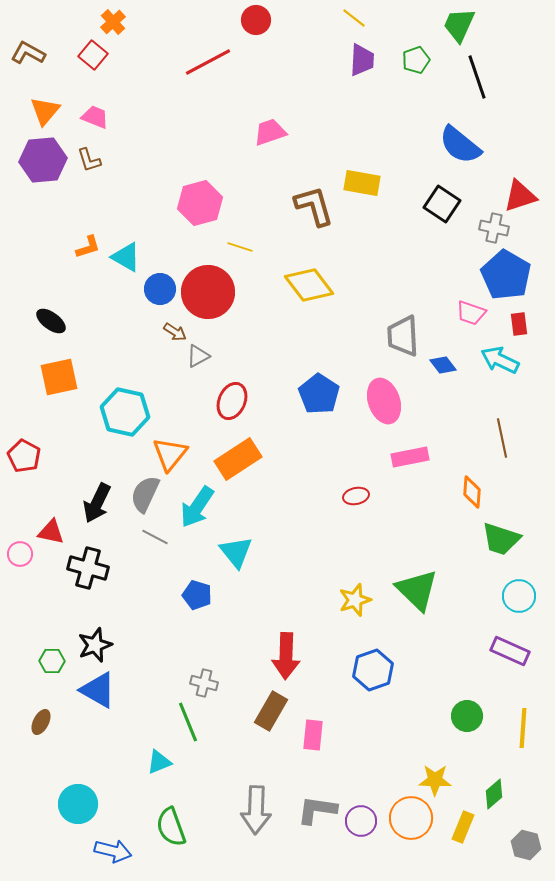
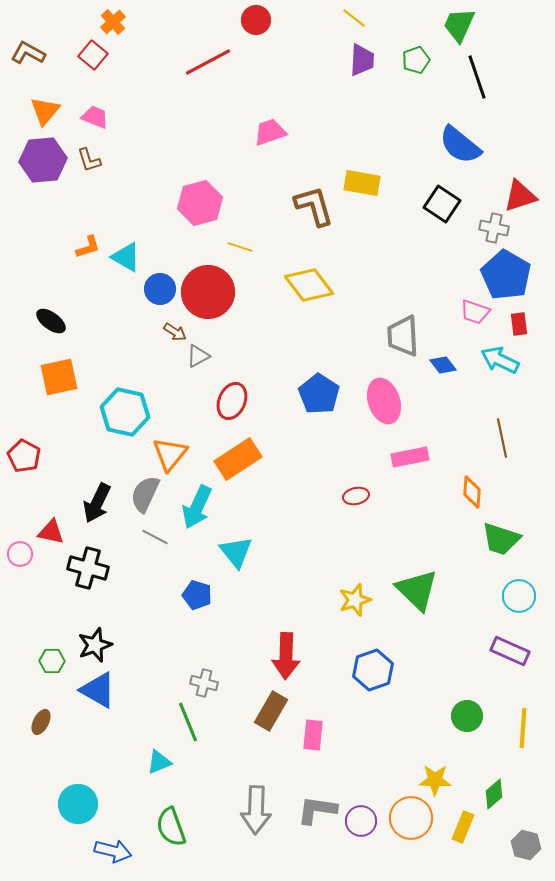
pink trapezoid at (471, 313): moved 4 px right, 1 px up
cyan arrow at (197, 507): rotated 9 degrees counterclockwise
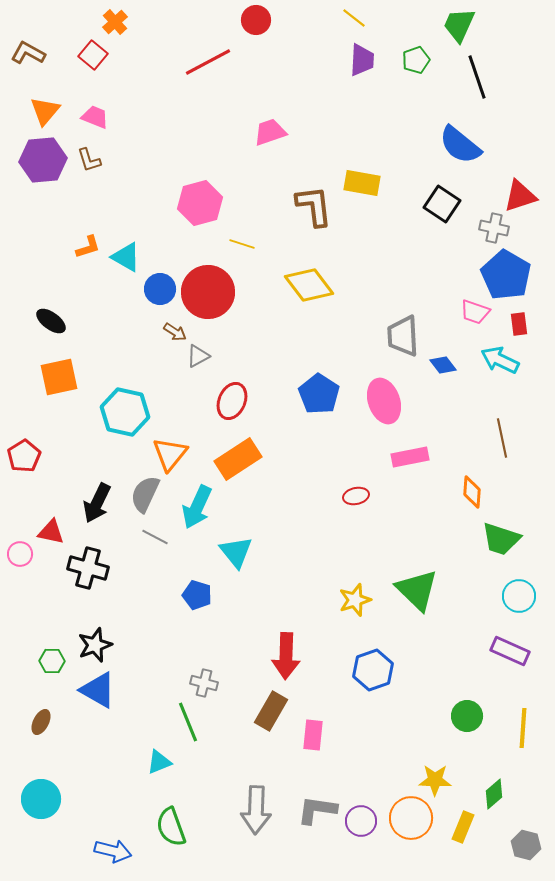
orange cross at (113, 22): moved 2 px right
brown L-shape at (314, 206): rotated 9 degrees clockwise
yellow line at (240, 247): moved 2 px right, 3 px up
red pentagon at (24, 456): rotated 12 degrees clockwise
cyan circle at (78, 804): moved 37 px left, 5 px up
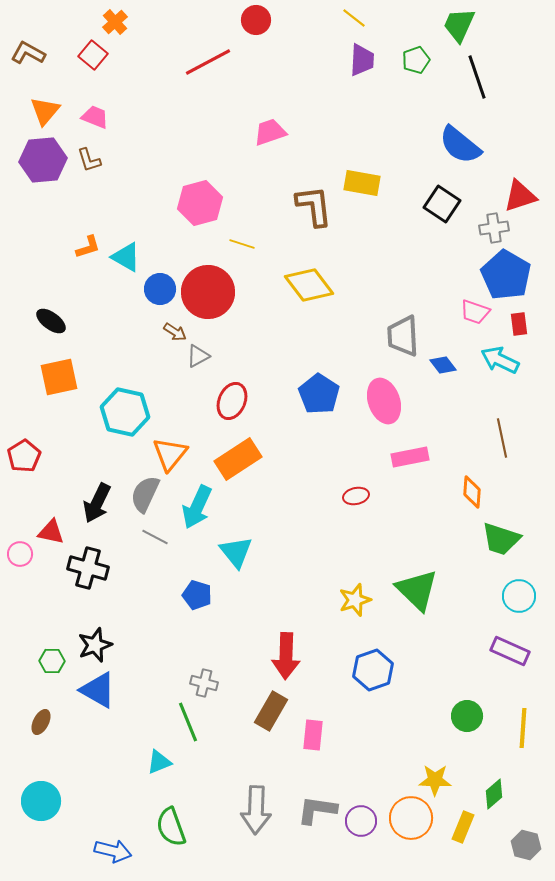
gray cross at (494, 228): rotated 20 degrees counterclockwise
cyan circle at (41, 799): moved 2 px down
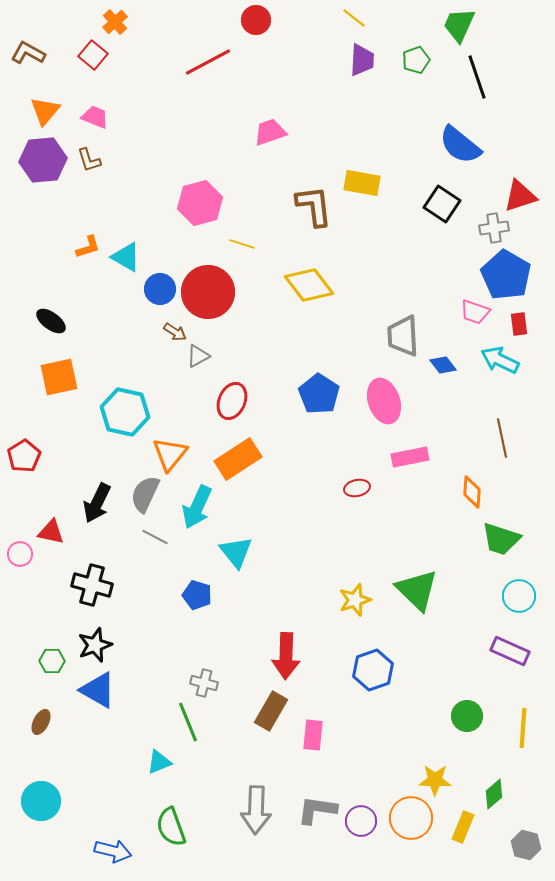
red ellipse at (356, 496): moved 1 px right, 8 px up
black cross at (88, 568): moved 4 px right, 17 px down
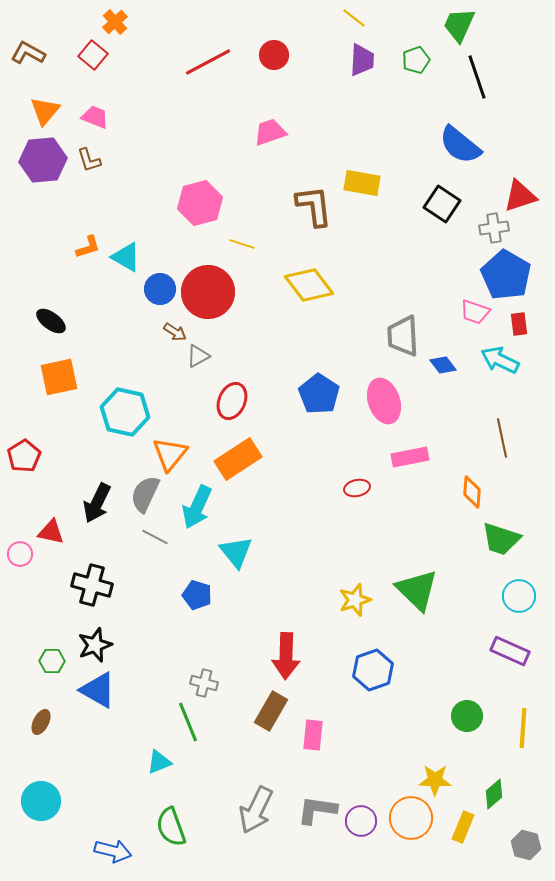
red circle at (256, 20): moved 18 px right, 35 px down
gray arrow at (256, 810): rotated 24 degrees clockwise
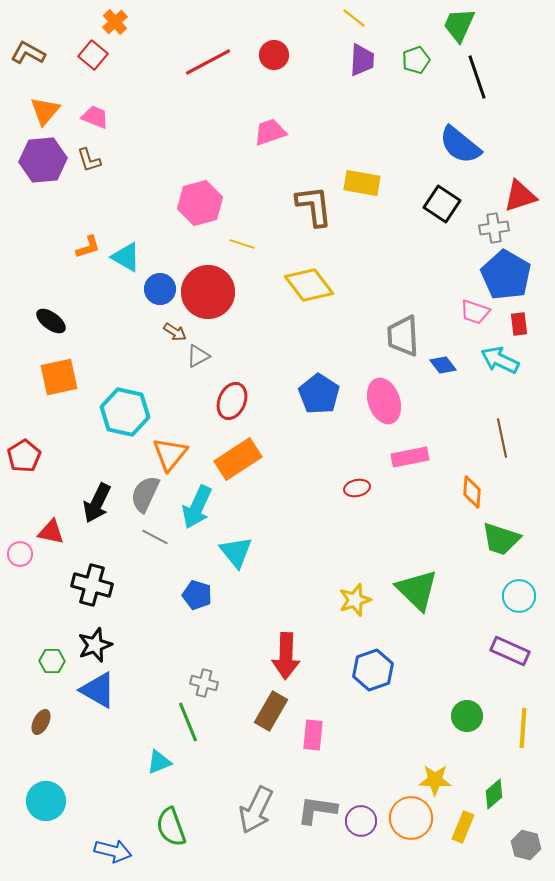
cyan circle at (41, 801): moved 5 px right
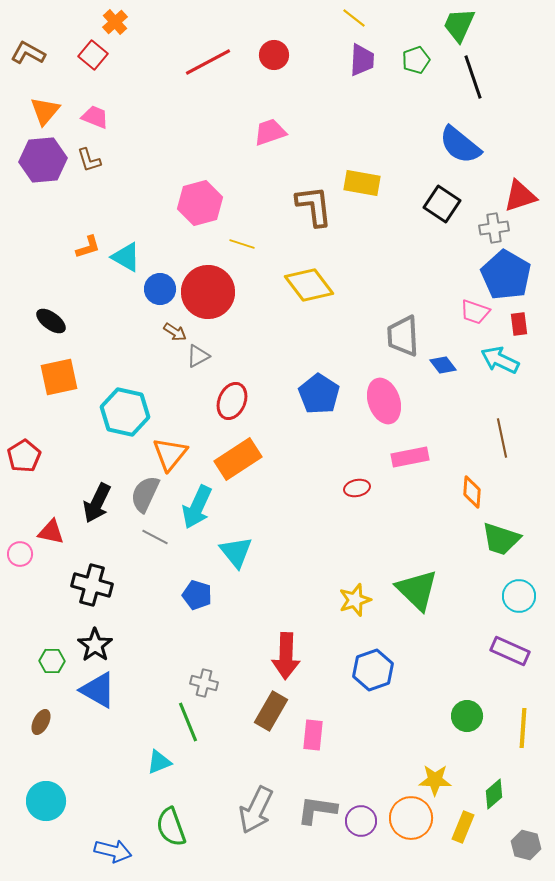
black line at (477, 77): moved 4 px left
black star at (95, 645): rotated 16 degrees counterclockwise
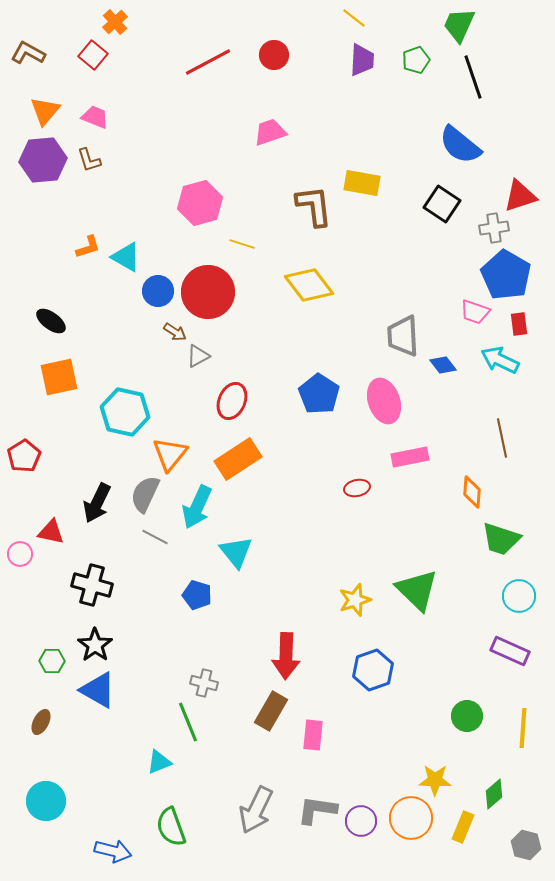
blue circle at (160, 289): moved 2 px left, 2 px down
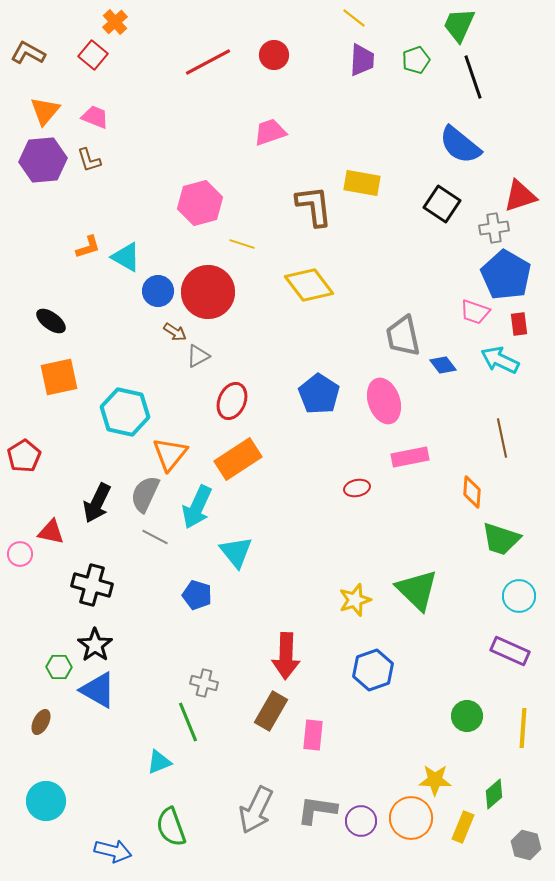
gray trapezoid at (403, 336): rotated 9 degrees counterclockwise
green hexagon at (52, 661): moved 7 px right, 6 px down
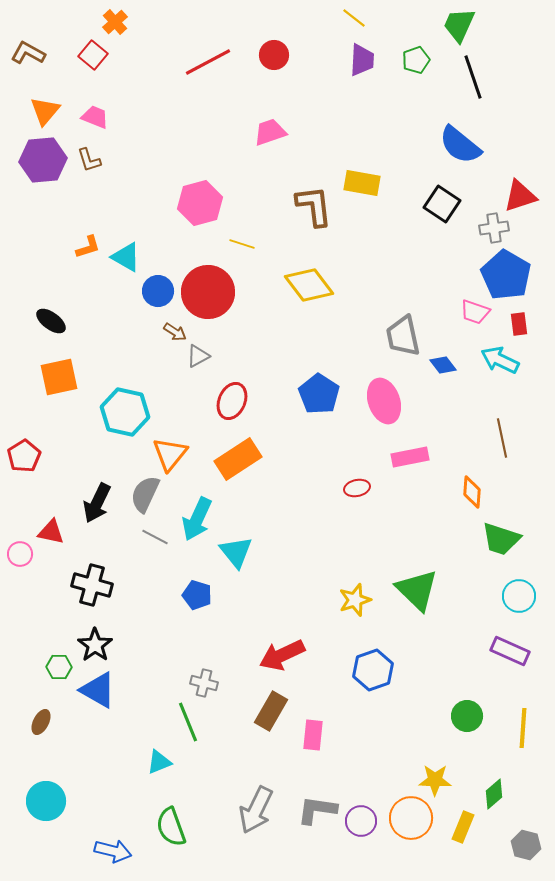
cyan arrow at (197, 507): moved 12 px down
red arrow at (286, 656): moved 4 px left, 1 px up; rotated 63 degrees clockwise
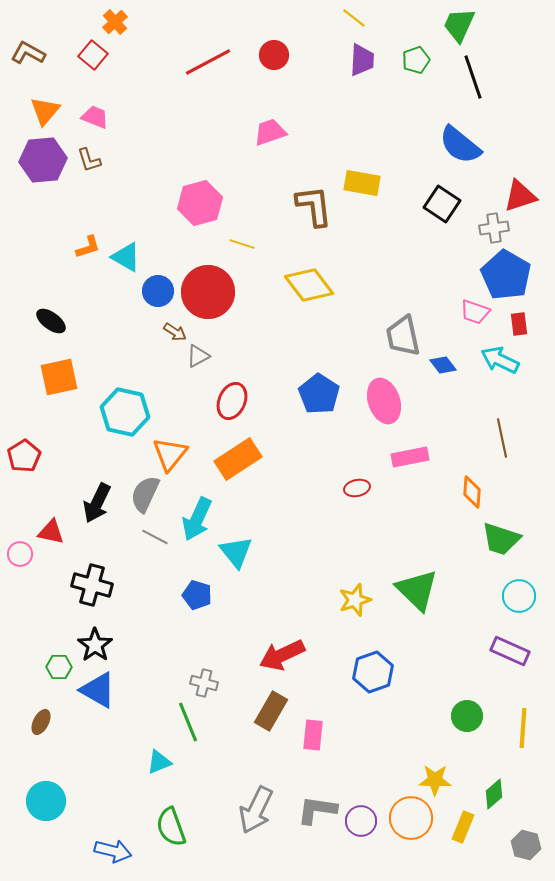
blue hexagon at (373, 670): moved 2 px down
